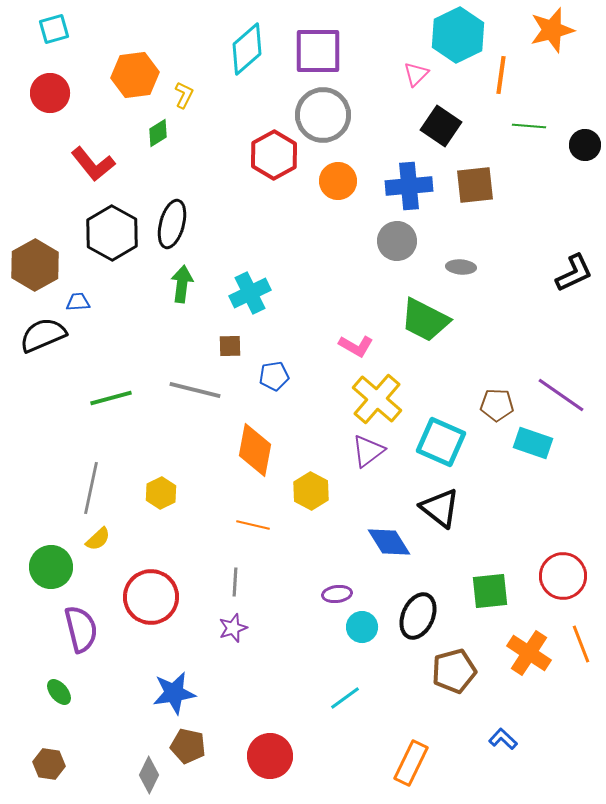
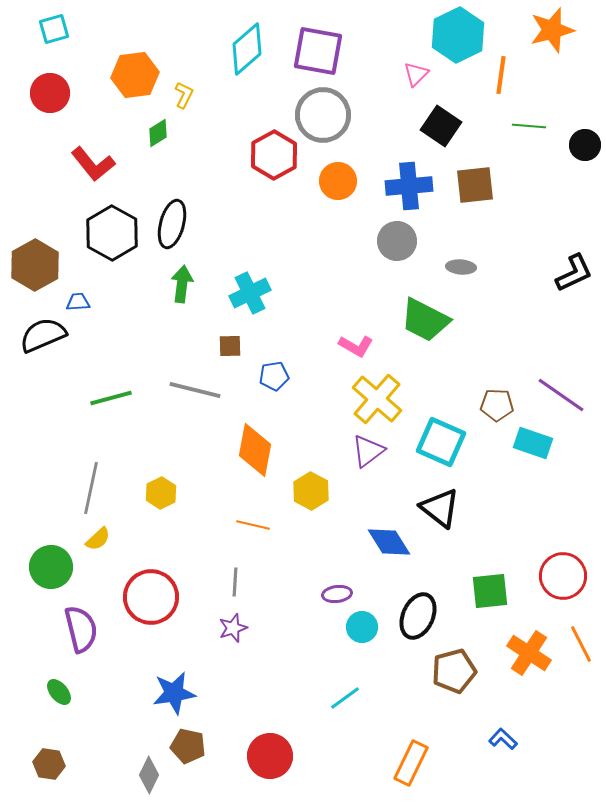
purple square at (318, 51): rotated 10 degrees clockwise
orange line at (581, 644): rotated 6 degrees counterclockwise
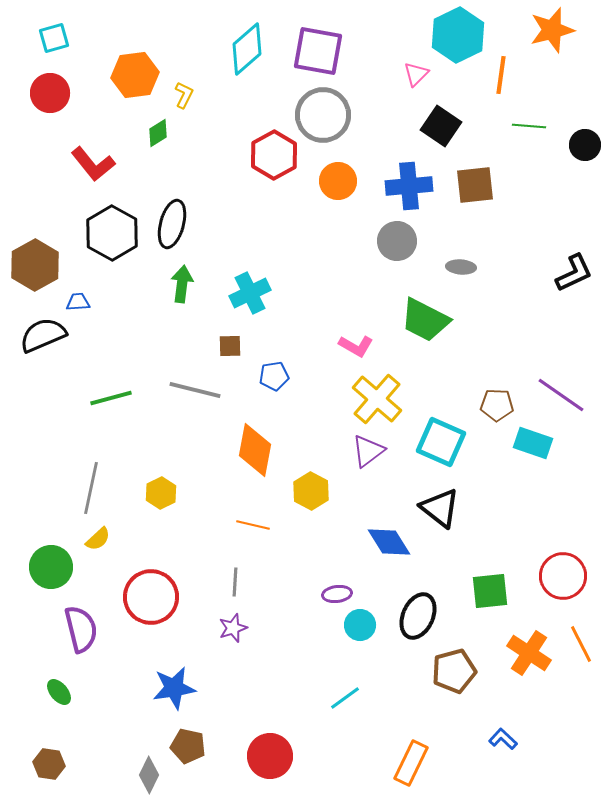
cyan square at (54, 29): moved 9 px down
cyan circle at (362, 627): moved 2 px left, 2 px up
blue star at (174, 693): moved 5 px up
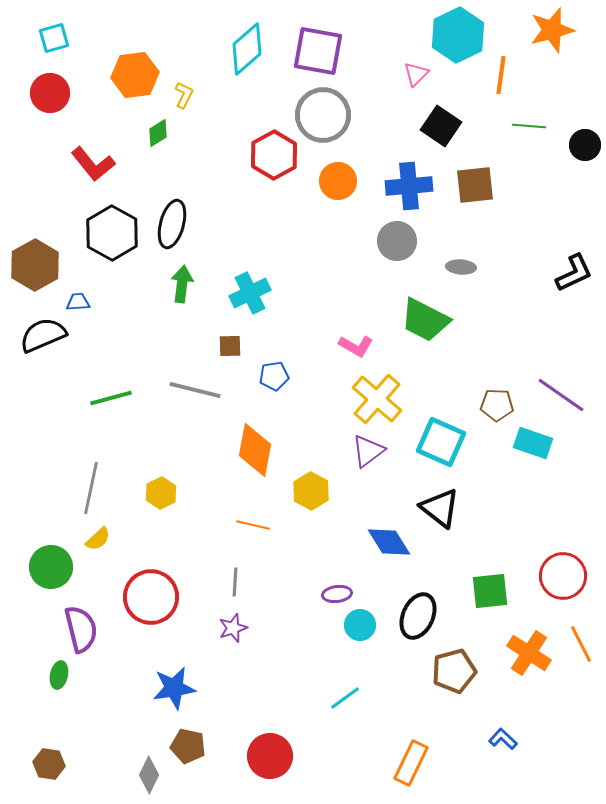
green ellipse at (59, 692): moved 17 px up; rotated 52 degrees clockwise
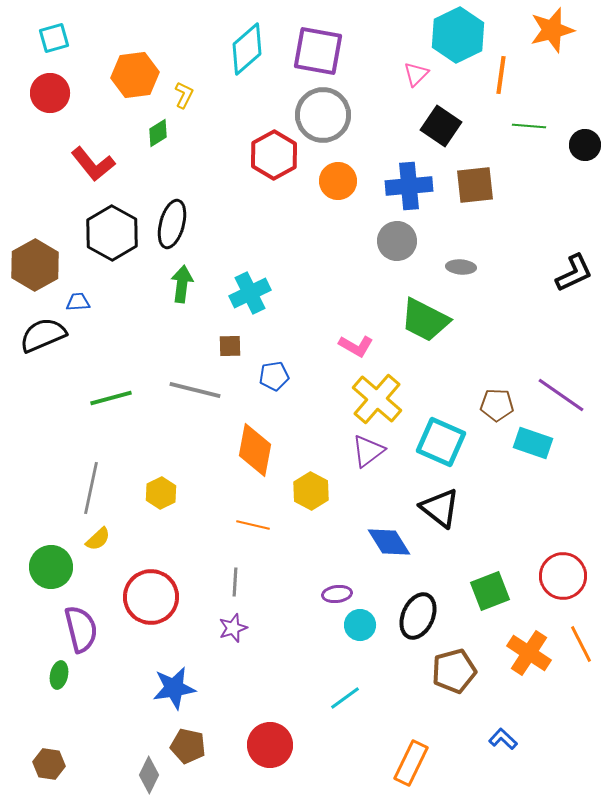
green square at (490, 591): rotated 15 degrees counterclockwise
red circle at (270, 756): moved 11 px up
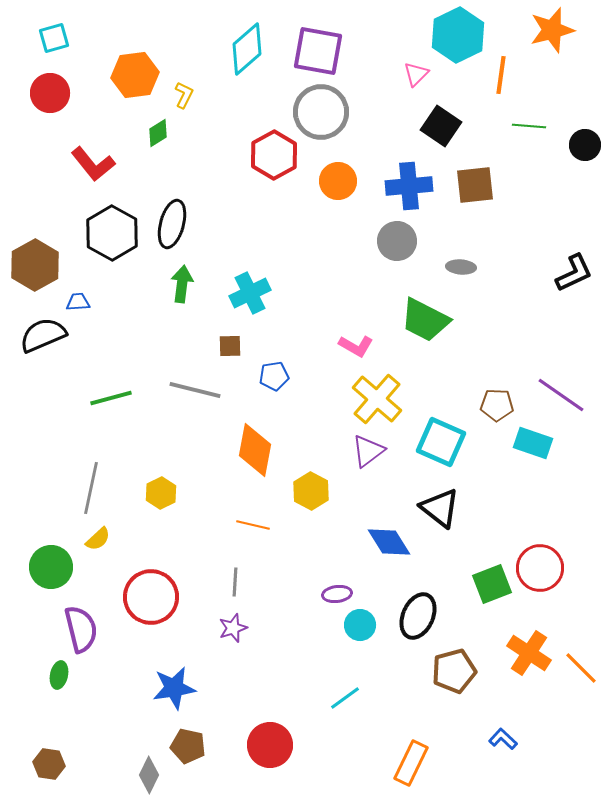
gray circle at (323, 115): moved 2 px left, 3 px up
red circle at (563, 576): moved 23 px left, 8 px up
green square at (490, 591): moved 2 px right, 7 px up
orange line at (581, 644): moved 24 px down; rotated 18 degrees counterclockwise
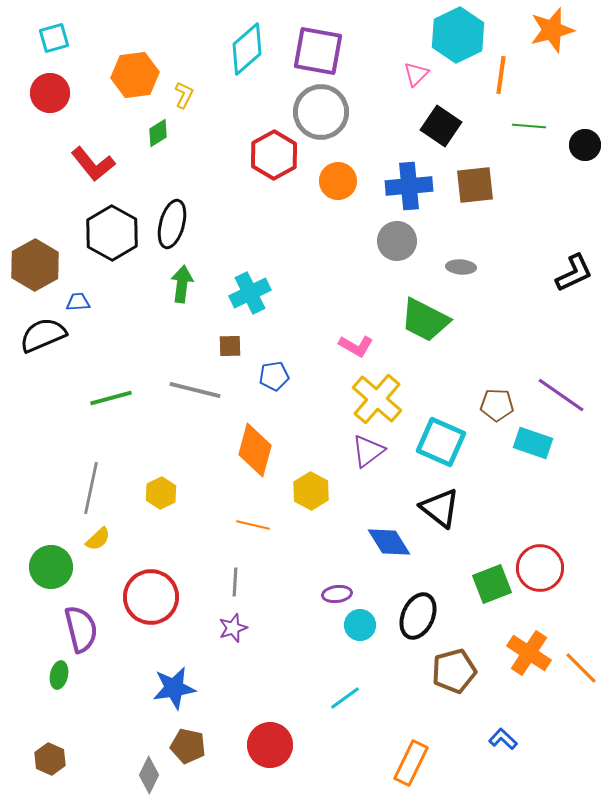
orange diamond at (255, 450): rotated 4 degrees clockwise
brown hexagon at (49, 764): moved 1 px right, 5 px up; rotated 16 degrees clockwise
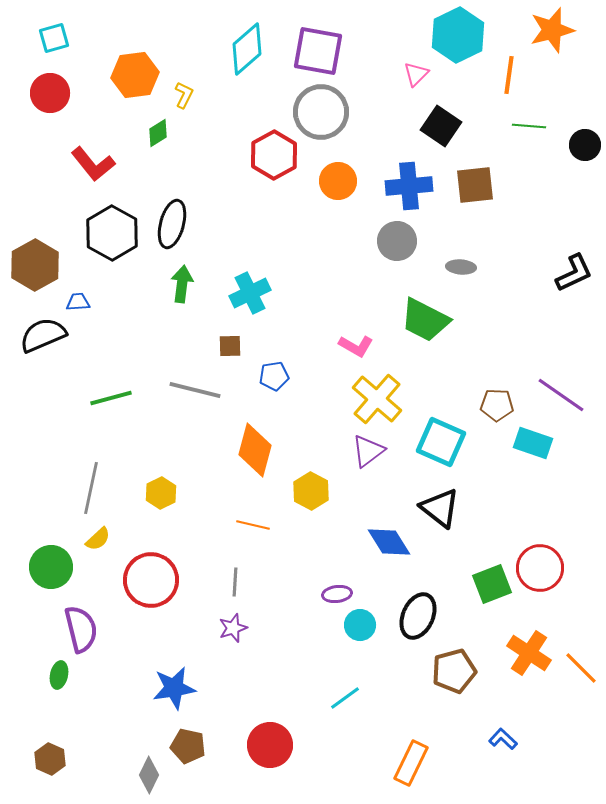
orange line at (501, 75): moved 8 px right
red circle at (151, 597): moved 17 px up
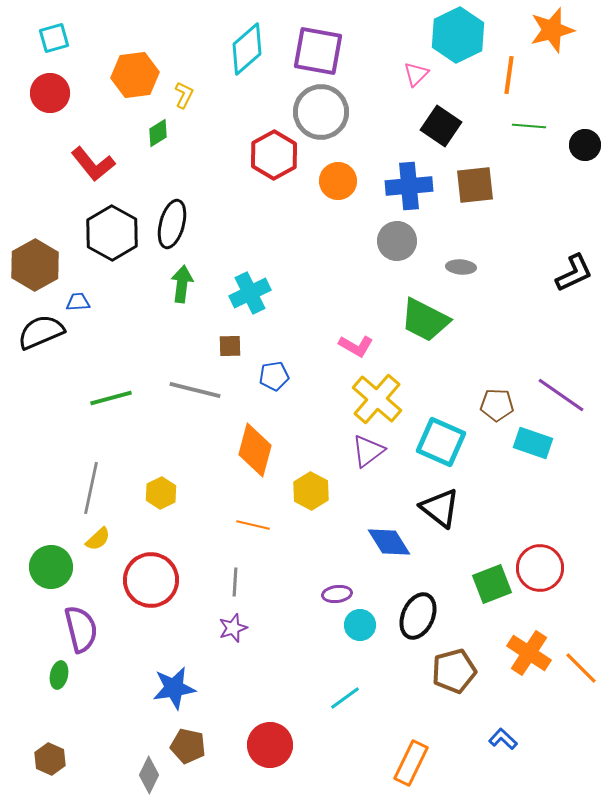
black semicircle at (43, 335): moved 2 px left, 3 px up
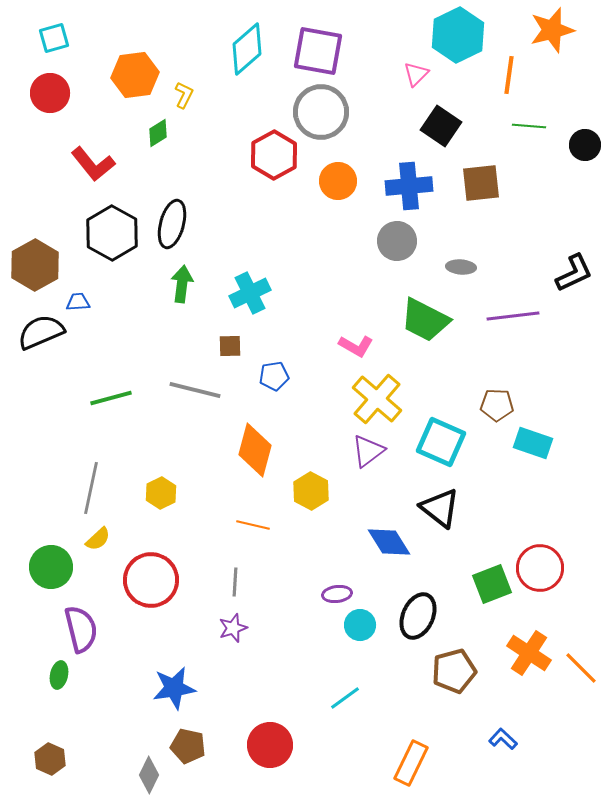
brown square at (475, 185): moved 6 px right, 2 px up
purple line at (561, 395): moved 48 px left, 79 px up; rotated 42 degrees counterclockwise
